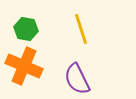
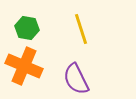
green hexagon: moved 1 px right, 1 px up
purple semicircle: moved 1 px left
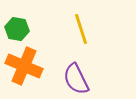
green hexagon: moved 10 px left, 1 px down
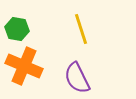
purple semicircle: moved 1 px right, 1 px up
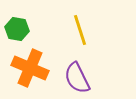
yellow line: moved 1 px left, 1 px down
orange cross: moved 6 px right, 2 px down
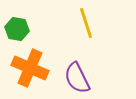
yellow line: moved 6 px right, 7 px up
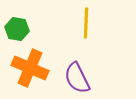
yellow line: rotated 20 degrees clockwise
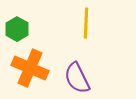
green hexagon: rotated 20 degrees clockwise
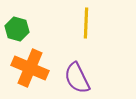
green hexagon: rotated 15 degrees counterclockwise
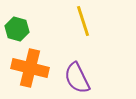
yellow line: moved 3 px left, 2 px up; rotated 20 degrees counterclockwise
orange cross: rotated 9 degrees counterclockwise
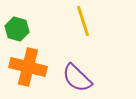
orange cross: moved 2 px left, 1 px up
purple semicircle: rotated 20 degrees counterclockwise
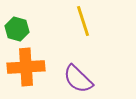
orange cross: moved 2 px left; rotated 18 degrees counterclockwise
purple semicircle: moved 1 px right, 1 px down
